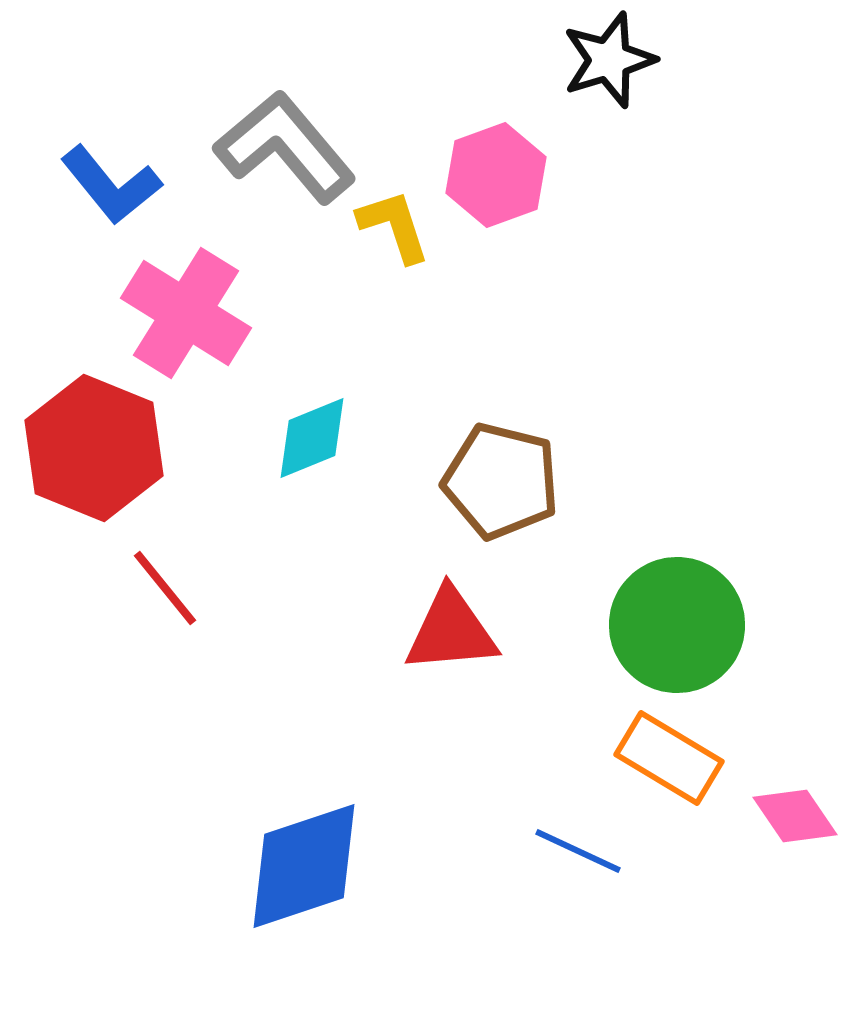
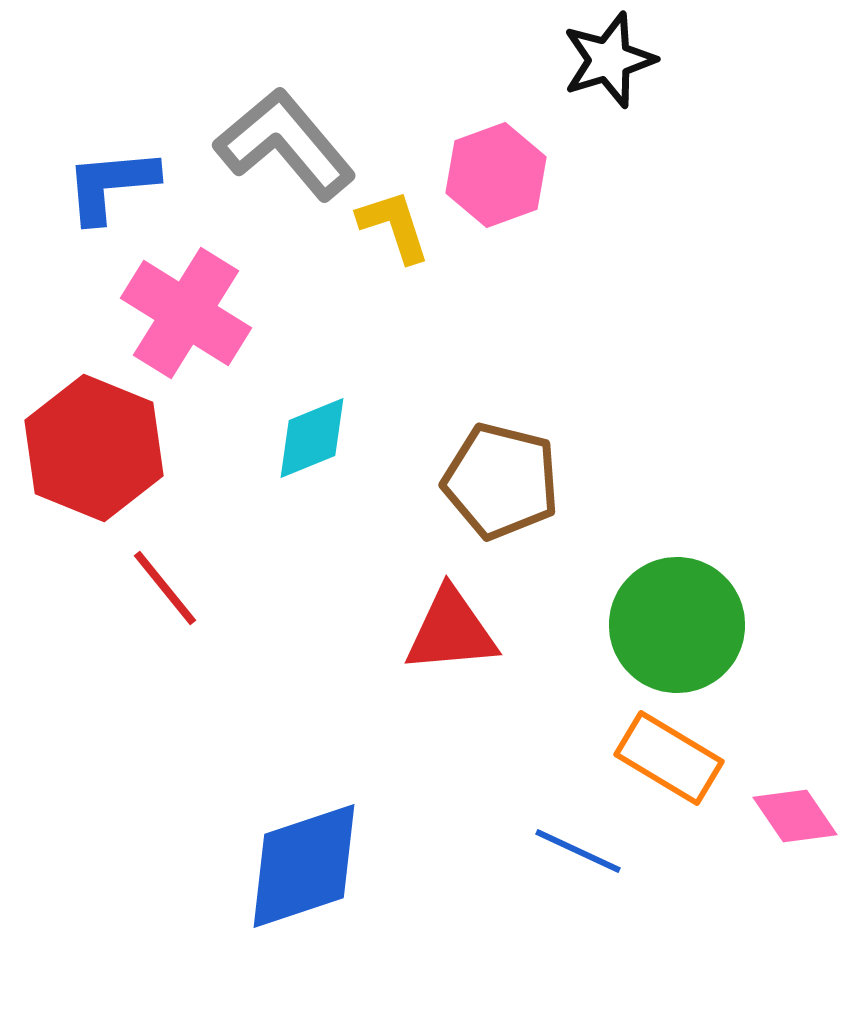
gray L-shape: moved 3 px up
blue L-shape: rotated 124 degrees clockwise
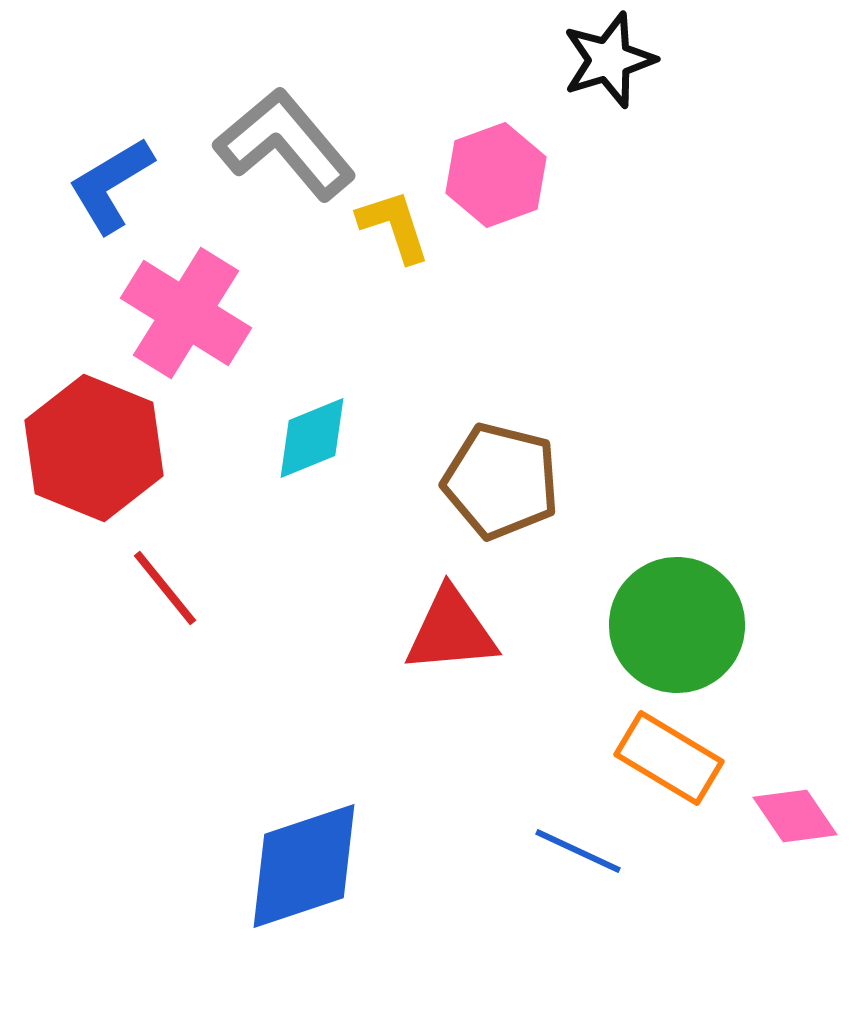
blue L-shape: rotated 26 degrees counterclockwise
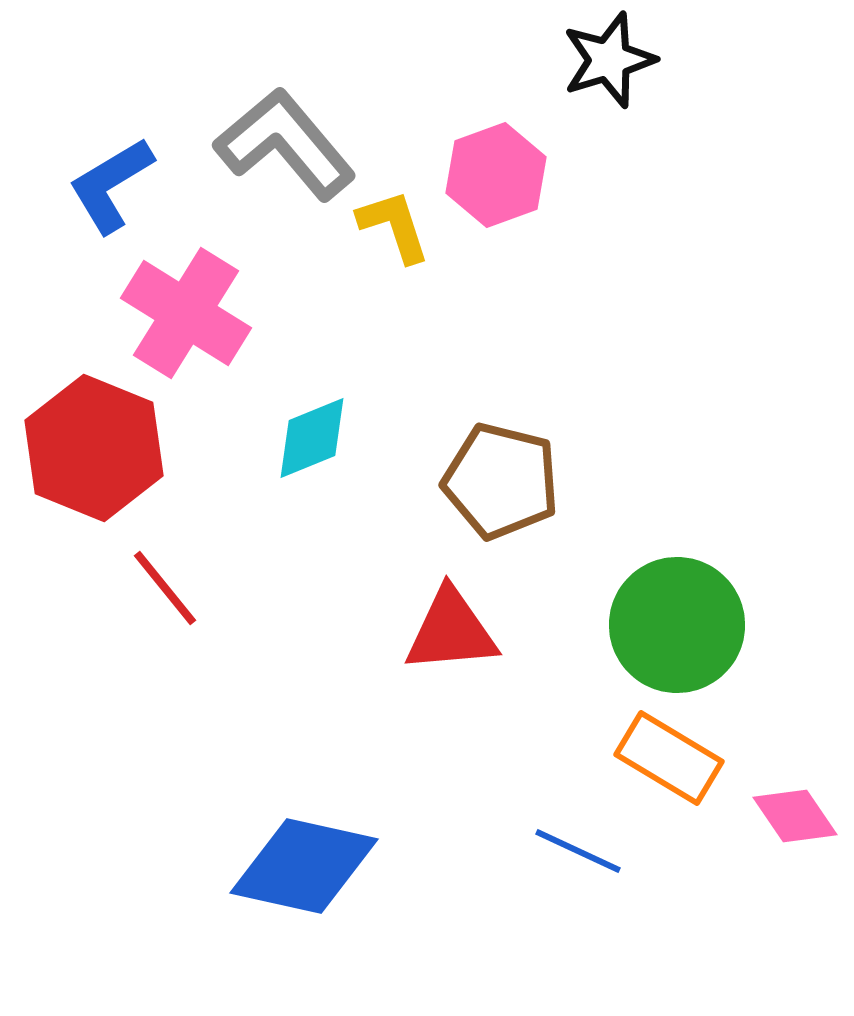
blue diamond: rotated 31 degrees clockwise
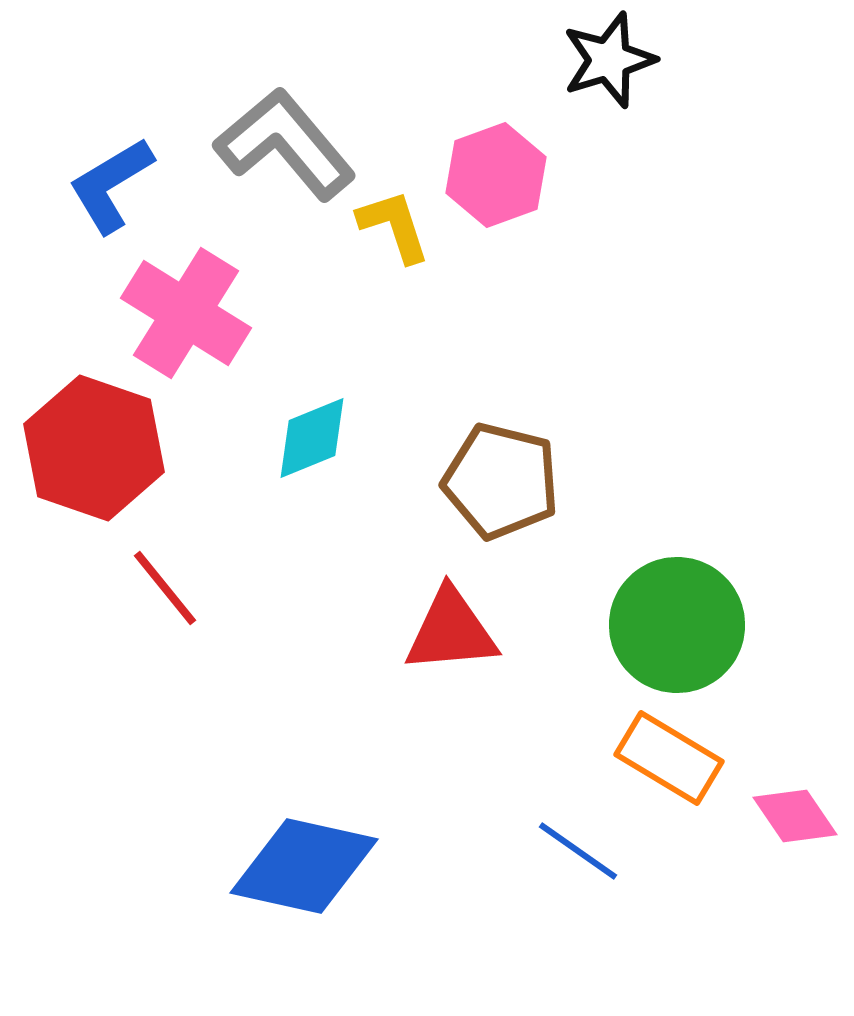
red hexagon: rotated 3 degrees counterclockwise
blue line: rotated 10 degrees clockwise
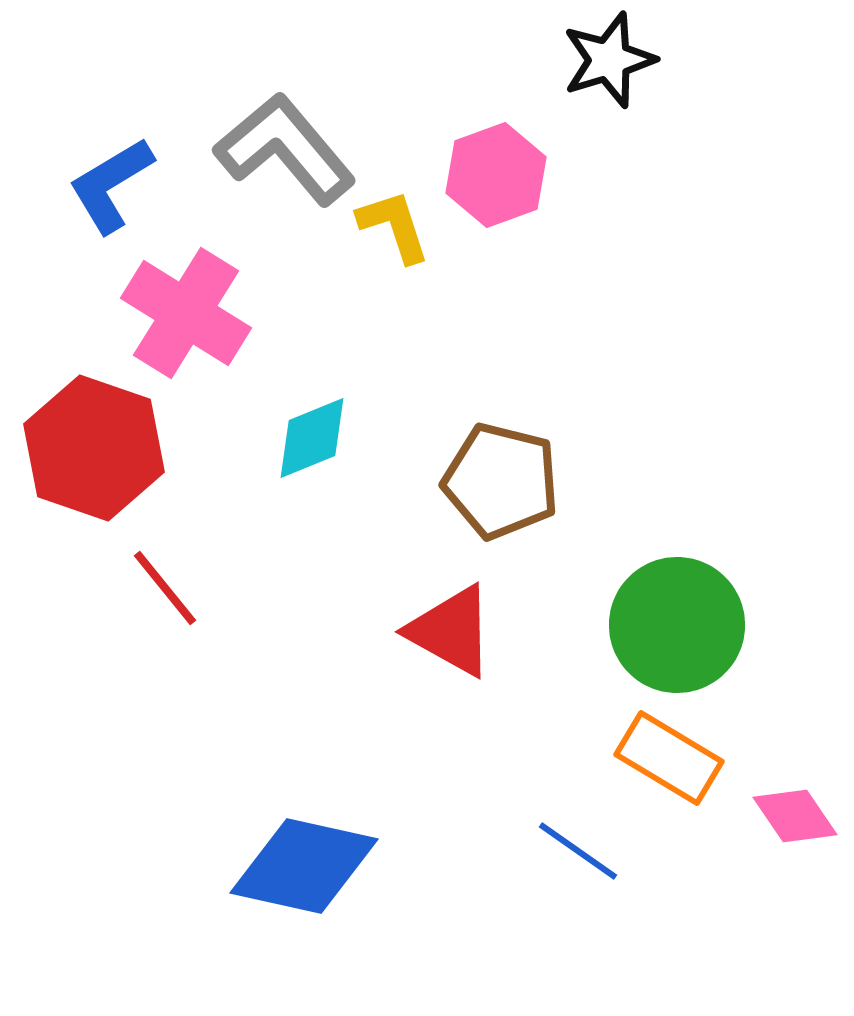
gray L-shape: moved 5 px down
red triangle: rotated 34 degrees clockwise
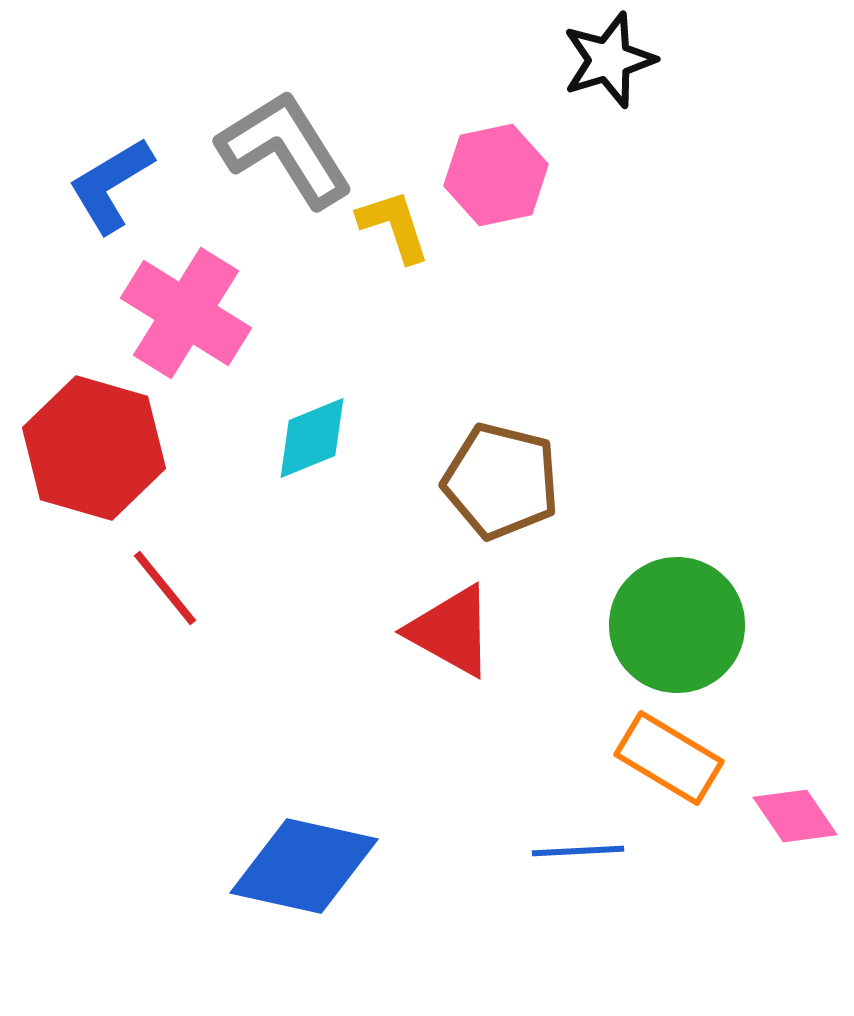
gray L-shape: rotated 8 degrees clockwise
pink hexagon: rotated 8 degrees clockwise
red hexagon: rotated 3 degrees counterclockwise
blue line: rotated 38 degrees counterclockwise
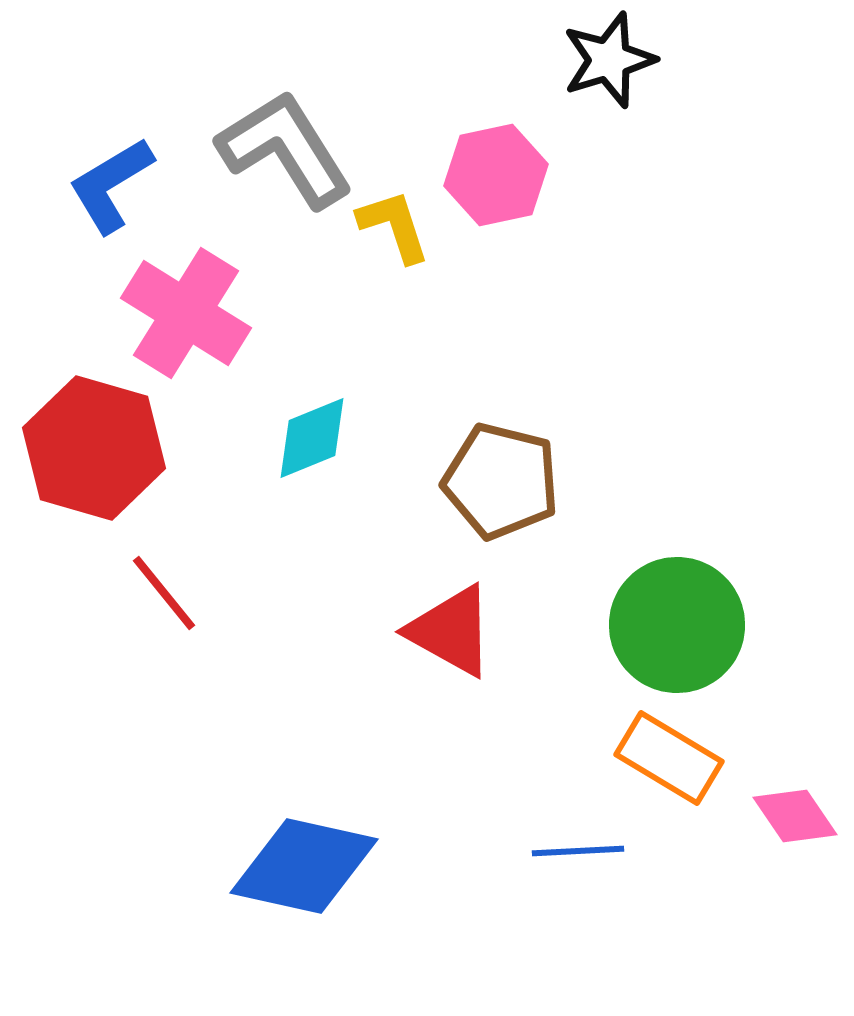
red line: moved 1 px left, 5 px down
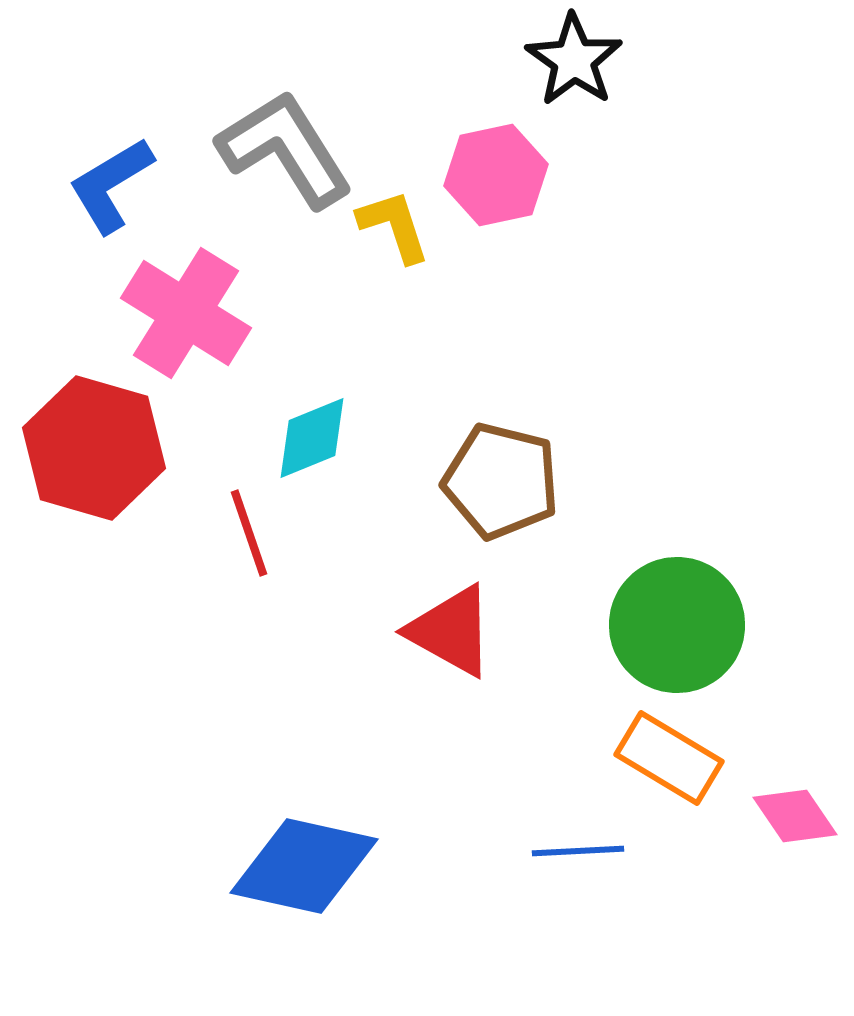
black star: moved 35 px left; rotated 20 degrees counterclockwise
red line: moved 85 px right, 60 px up; rotated 20 degrees clockwise
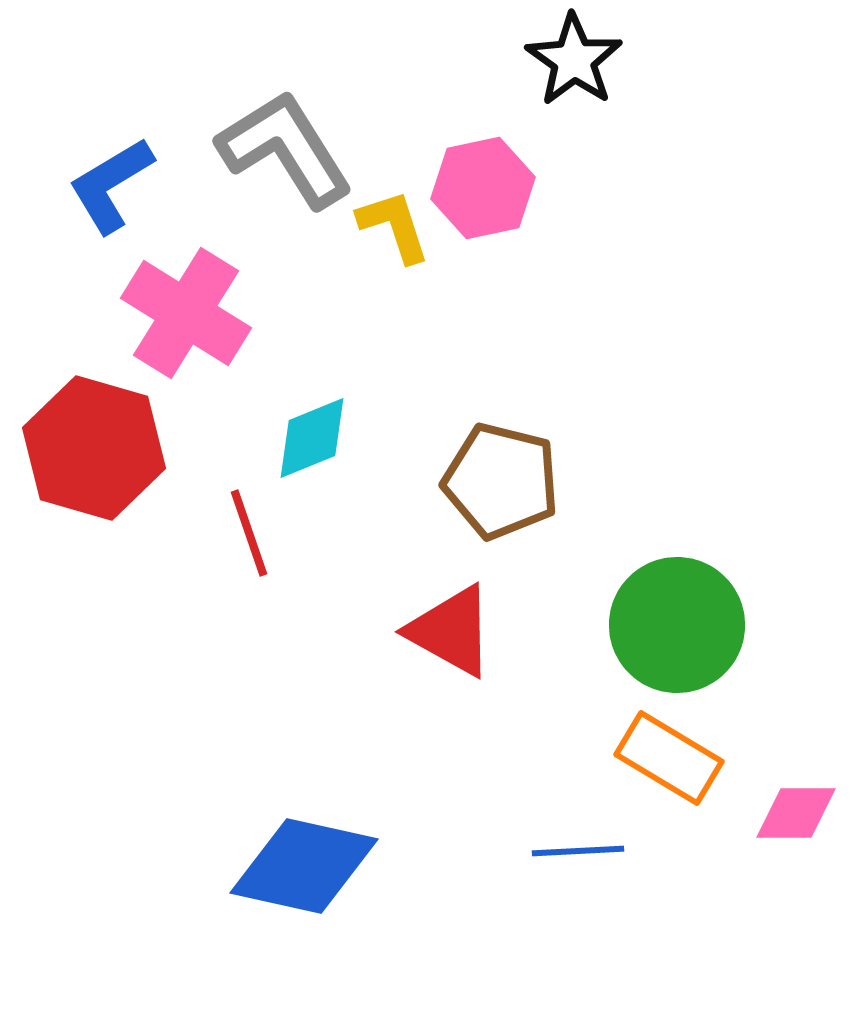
pink hexagon: moved 13 px left, 13 px down
pink diamond: moved 1 px right, 3 px up; rotated 56 degrees counterclockwise
